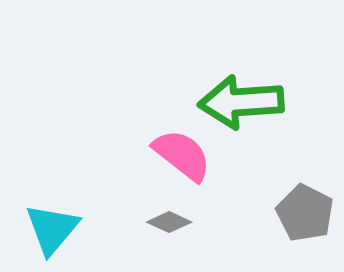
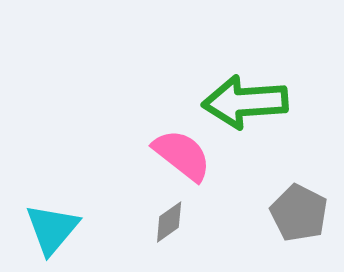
green arrow: moved 4 px right
gray pentagon: moved 6 px left
gray diamond: rotated 60 degrees counterclockwise
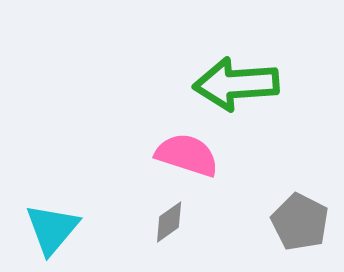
green arrow: moved 9 px left, 18 px up
pink semicircle: moved 5 px right; rotated 20 degrees counterclockwise
gray pentagon: moved 1 px right, 9 px down
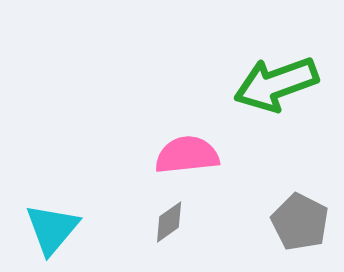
green arrow: moved 40 px right; rotated 16 degrees counterclockwise
pink semicircle: rotated 24 degrees counterclockwise
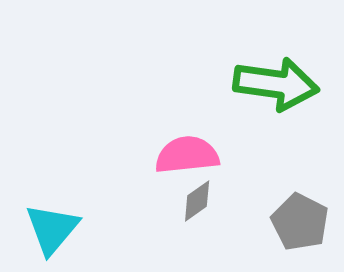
green arrow: rotated 152 degrees counterclockwise
gray diamond: moved 28 px right, 21 px up
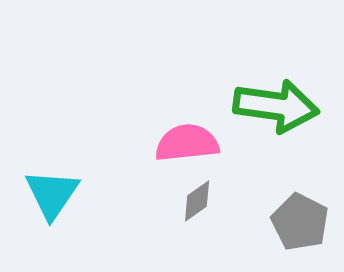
green arrow: moved 22 px down
pink semicircle: moved 12 px up
cyan triangle: moved 35 px up; rotated 6 degrees counterclockwise
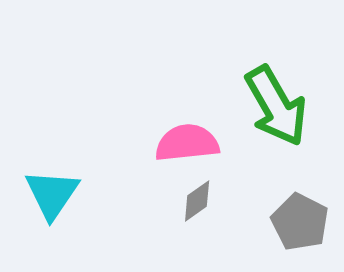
green arrow: rotated 52 degrees clockwise
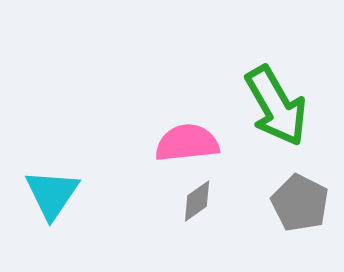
gray pentagon: moved 19 px up
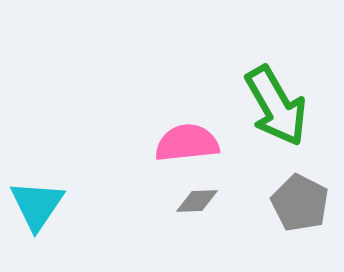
cyan triangle: moved 15 px left, 11 px down
gray diamond: rotated 33 degrees clockwise
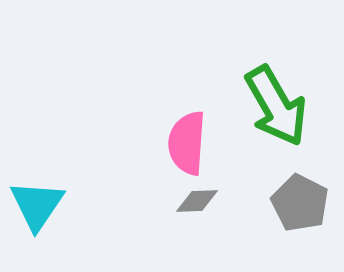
pink semicircle: rotated 80 degrees counterclockwise
